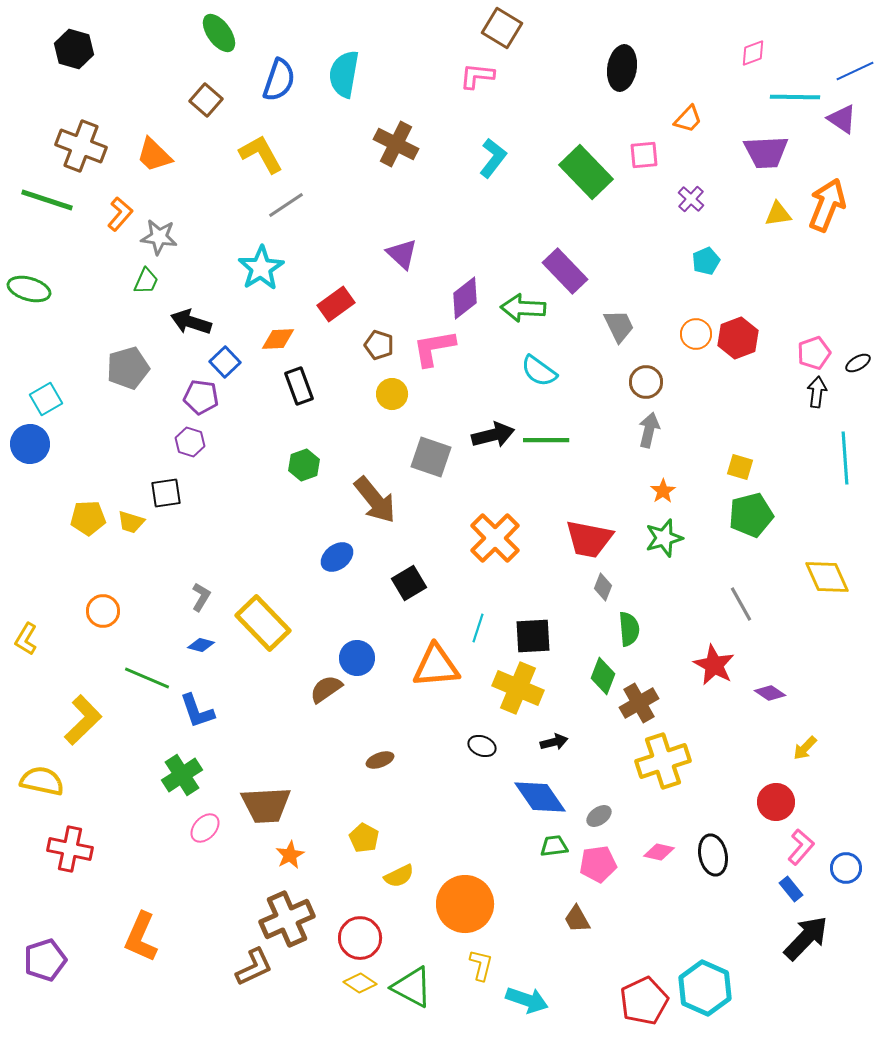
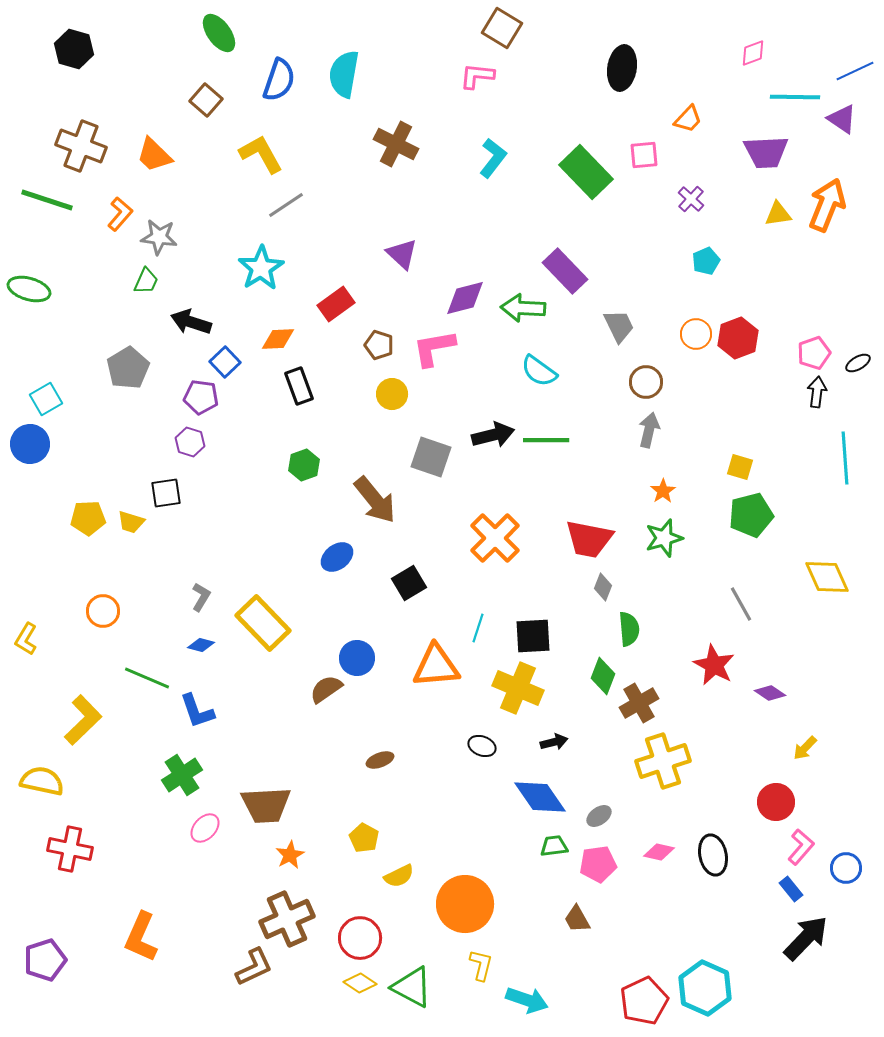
purple diamond at (465, 298): rotated 24 degrees clockwise
gray pentagon at (128, 368): rotated 15 degrees counterclockwise
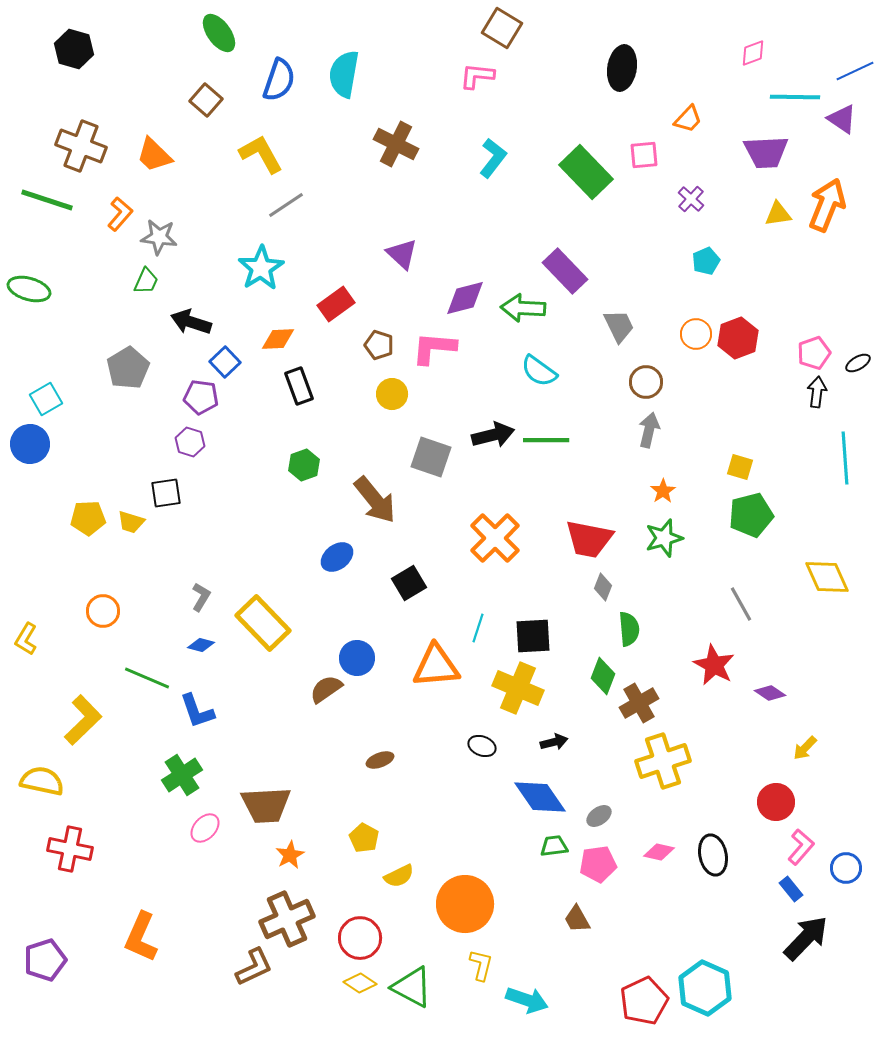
pink L-shape at (434, 348): rotated 15 degrees clockwise
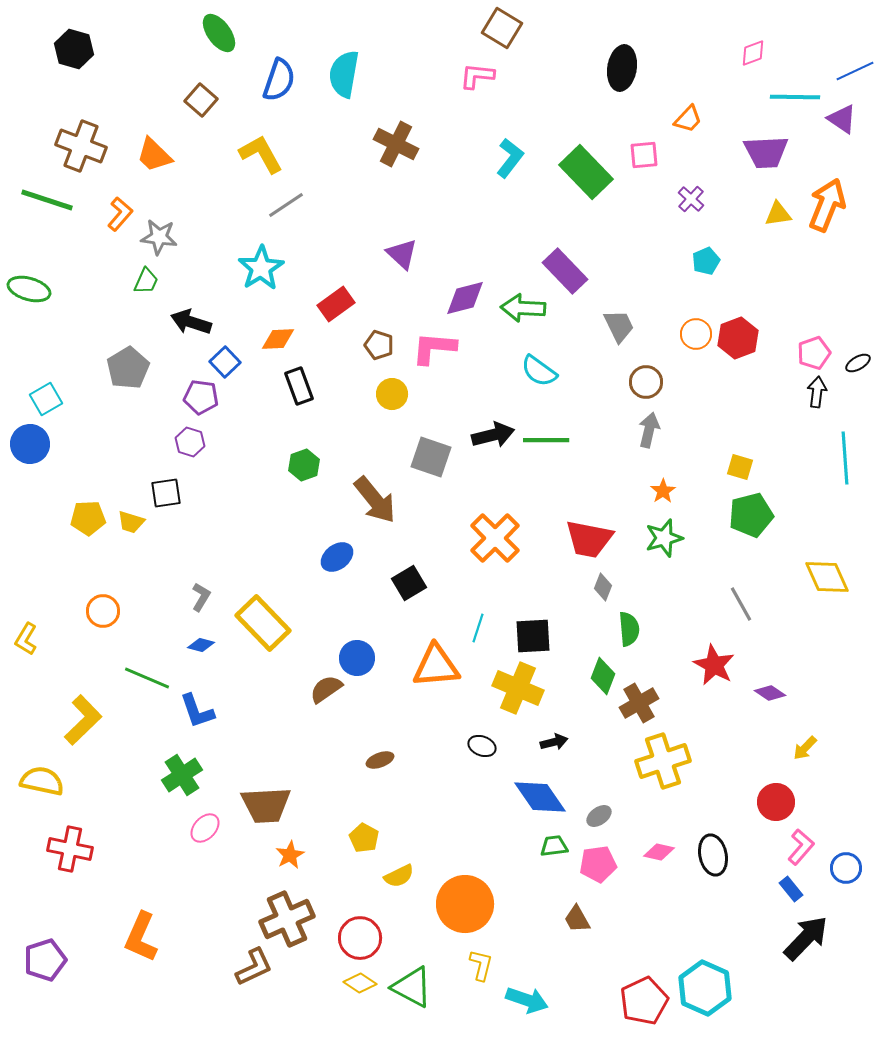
brown square at (206, 100): moved 5 px left
cyan L-shape at (493, 158): moved 17 px right
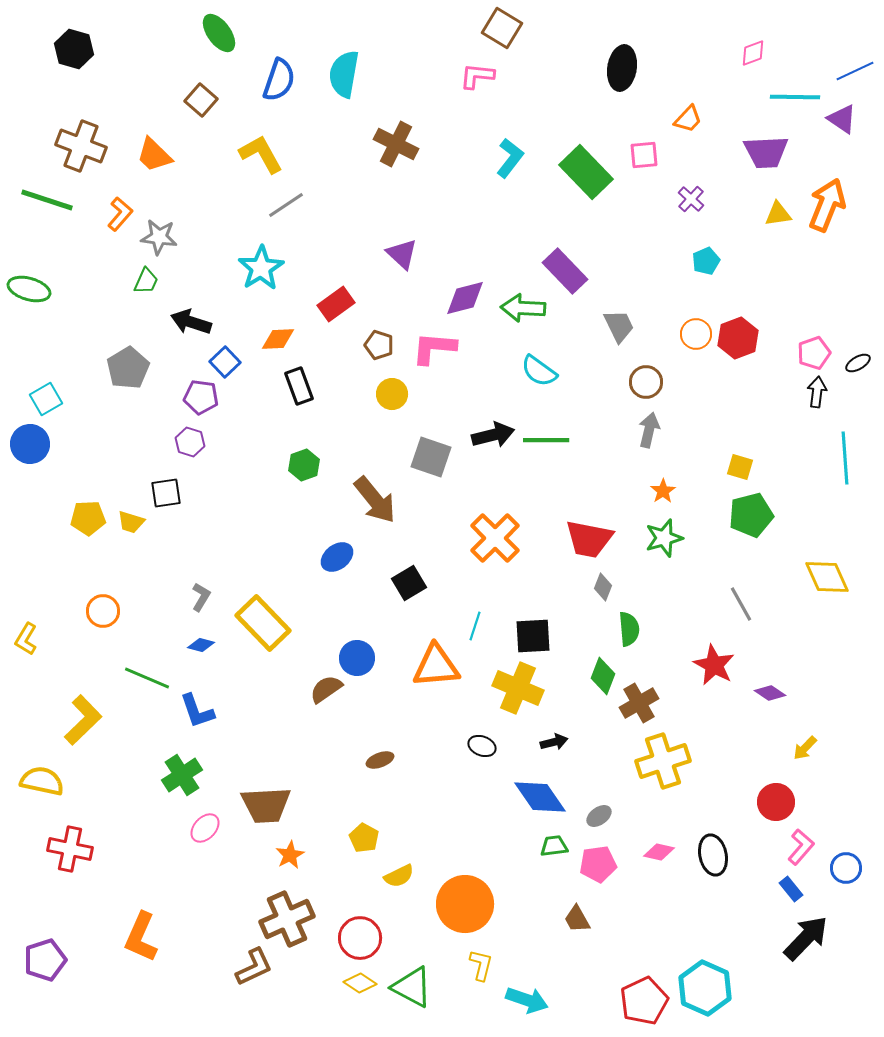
cyan line at (478, 628): moved 3 px left, 2 px up
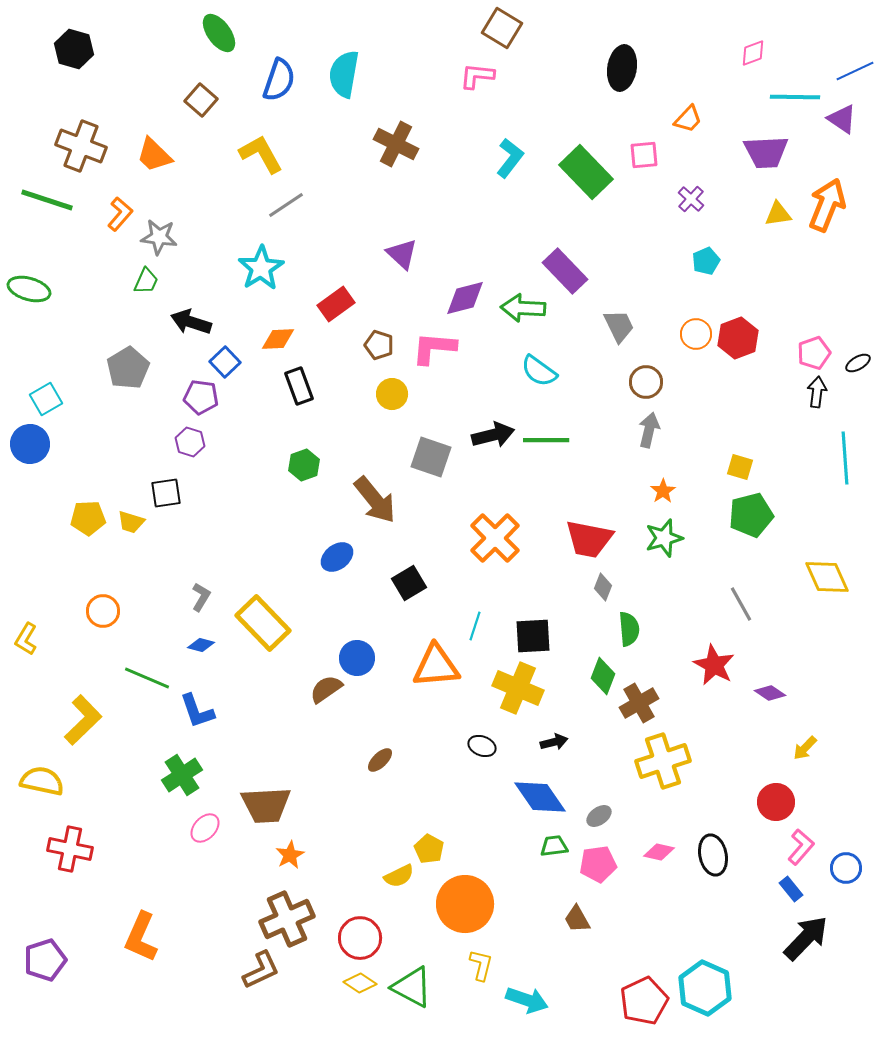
brown ellipse at (380, 760): rotated 24 degrees counterclockwise
yellow pentagon at (364, 838): moved 65 px right, 11 px down
brown L-shape at (254, 967): moved 7 px right, 3 px down
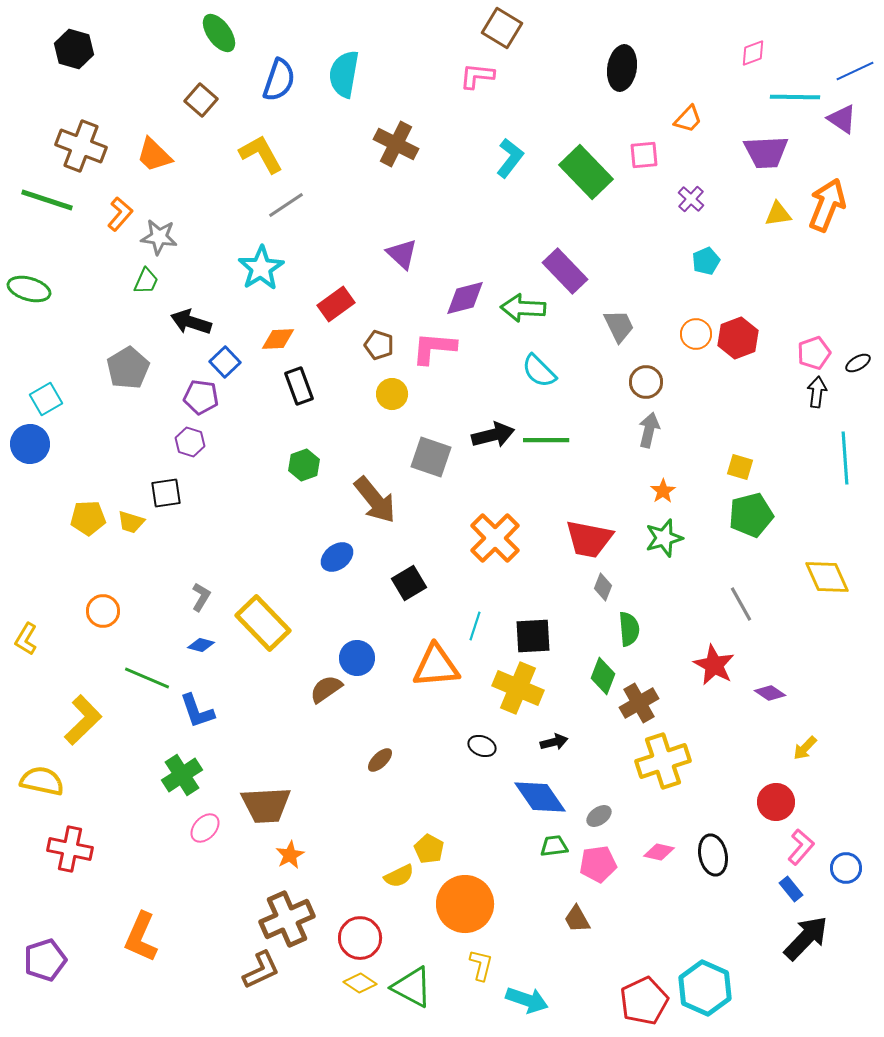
cyan semicircle at (539, 371): rotated 9 degrees clockwise
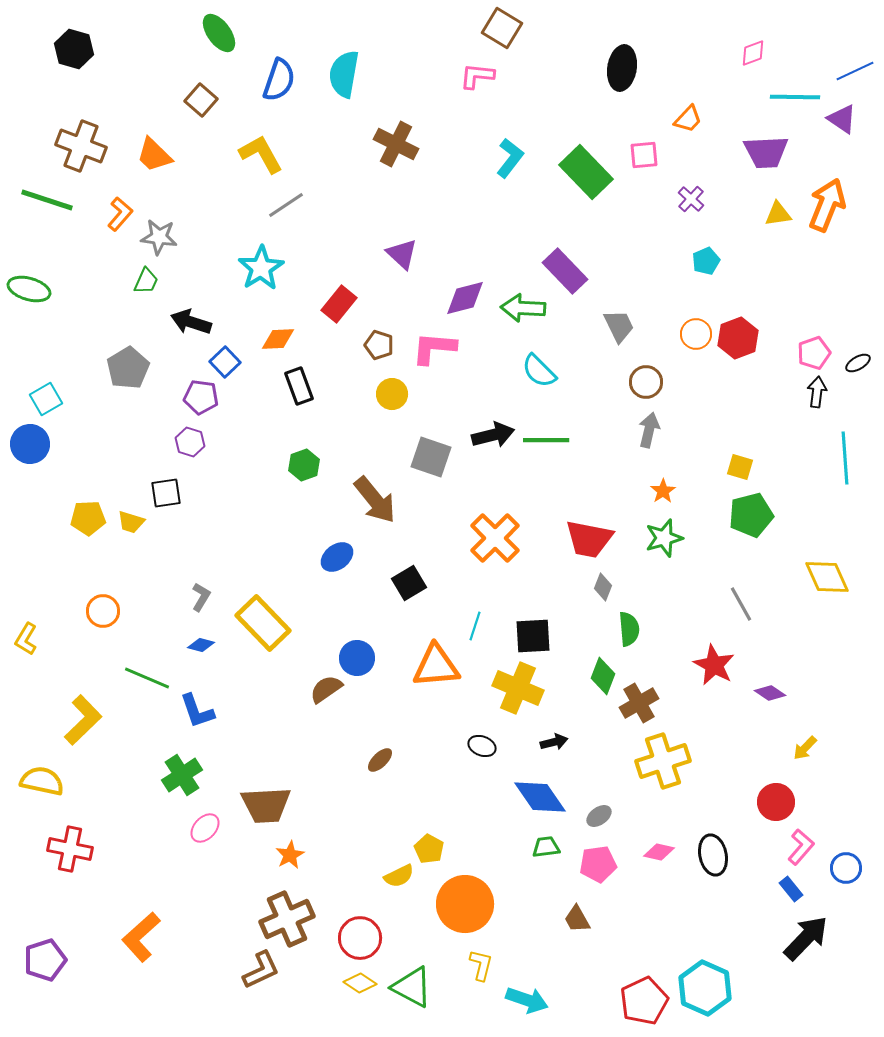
red rectangle at (336, 304): moved 3 px right; rotated 15 degrees counterclockwise
green trapezoid at (554, 846): moved 8 px left, 1 px down
orange L-shape at (141, 937): rotated 24 degrees clockwise
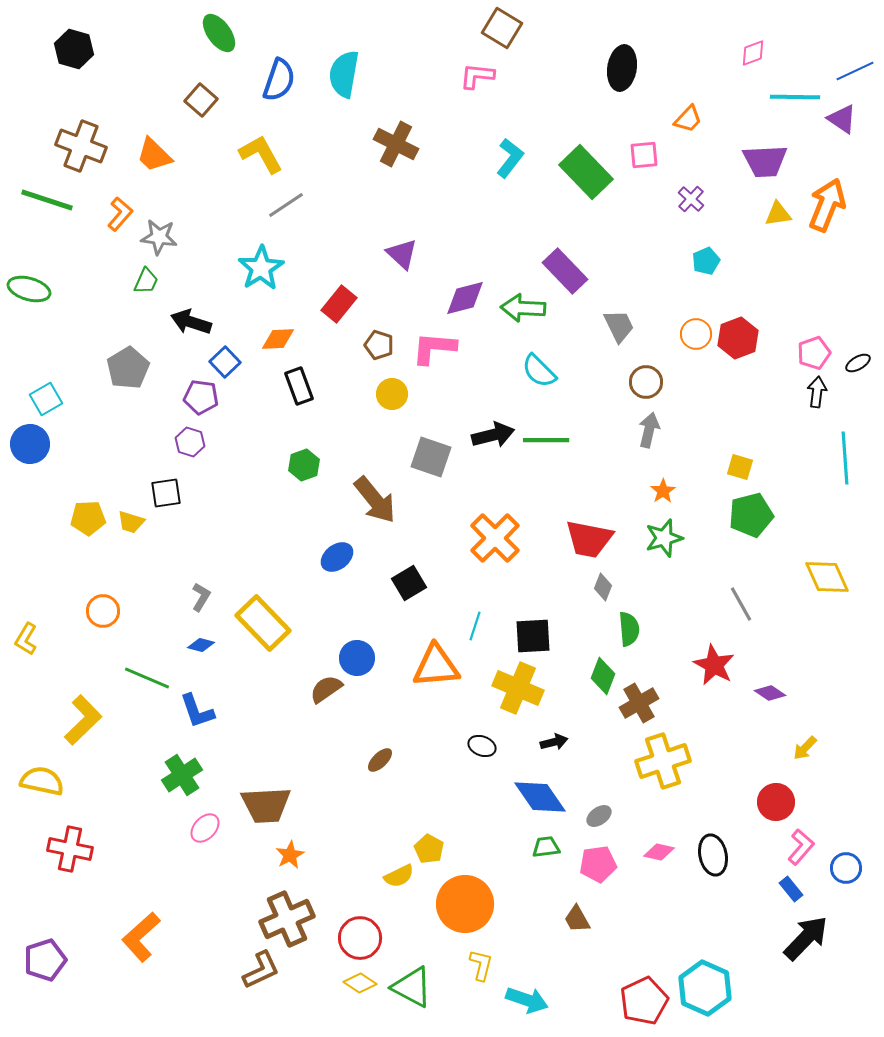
purple trapezoid at (766, 152): moved 1 px left, 9 px down
